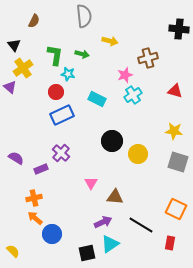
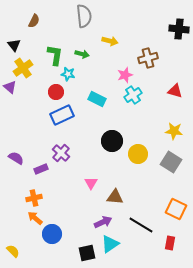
gray square: moved 7 px left; rotated 15 degrees clockwise
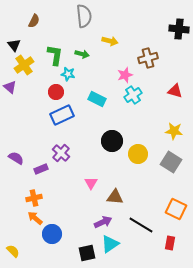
yellow cross: moved 1 px right, 3 px up
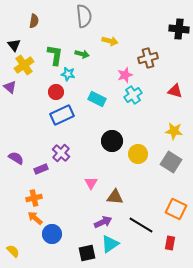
brown semicircle: rotated 16 degrees counterclockwise
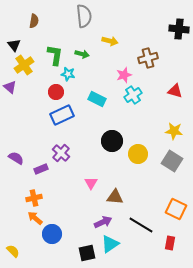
pink star: moved 1 px left
gray square: moved 1 px right, 1 px up
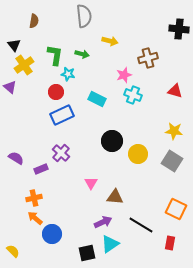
cyan cross: rotated 36 degrees counterclockwise
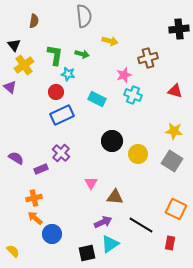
black cross: rotated 12 degrees counterclockwise
